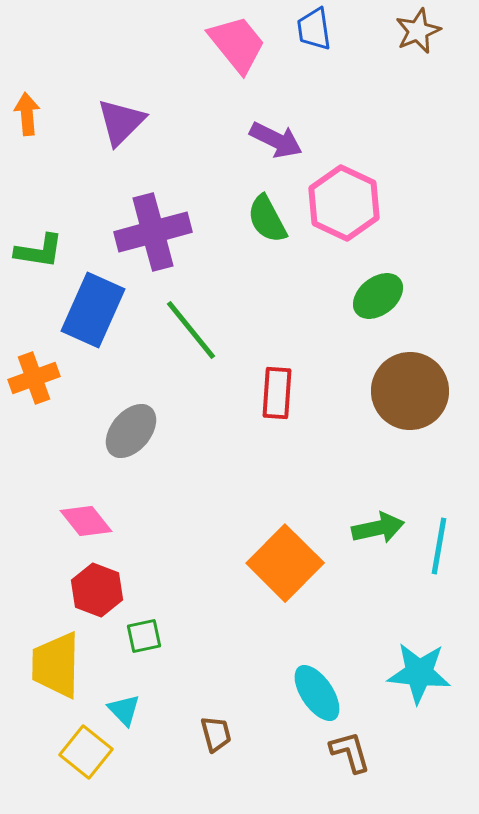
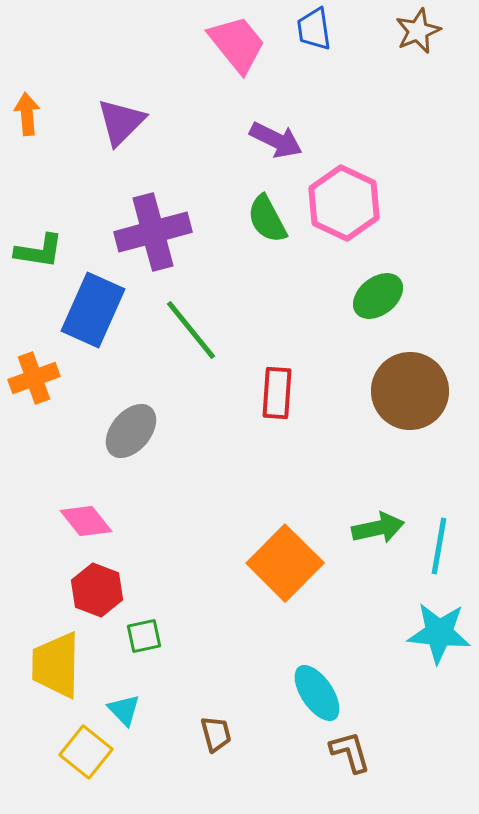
cyan star: moved 20 px right, 40 px up
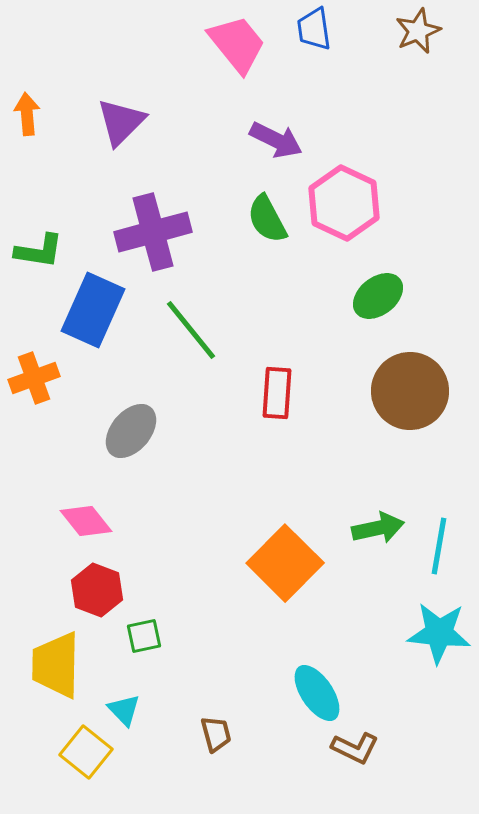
brown L-shape: moved 5 px right, 4 px up; rotated 132 degrees clockwise
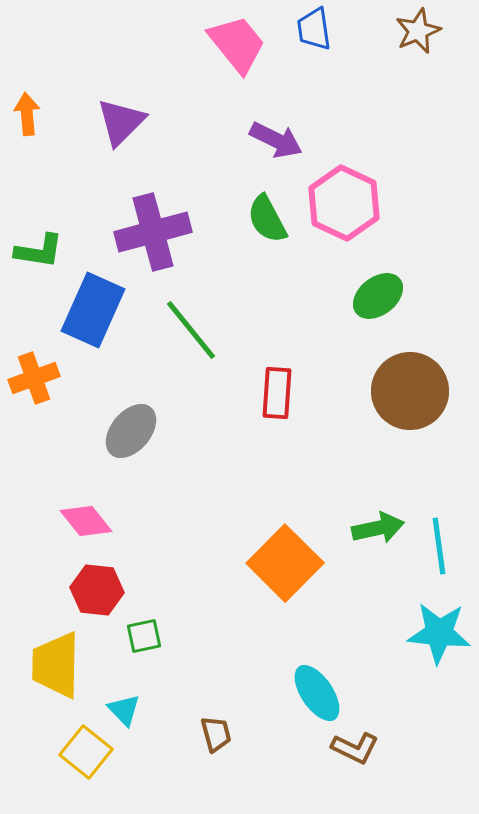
cyan line: rotated 18 degrees counterclockwise
red hexagon: rotated 15 degrees counterclockwise
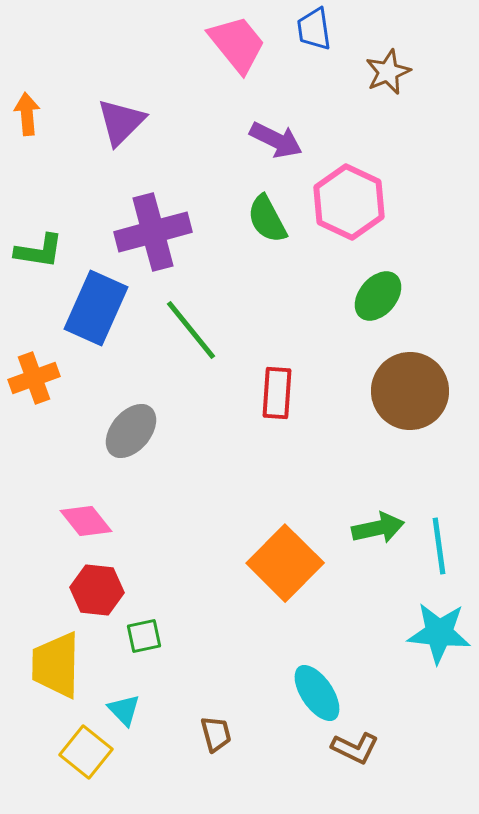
brown star: moved 30 px left, 41 px down
pink hexagon: moved 5 px right, 1 px up
green ellipse: rotated 12 degrees counterclockwise
blue rectangle: moved 3 px right, 2 px up
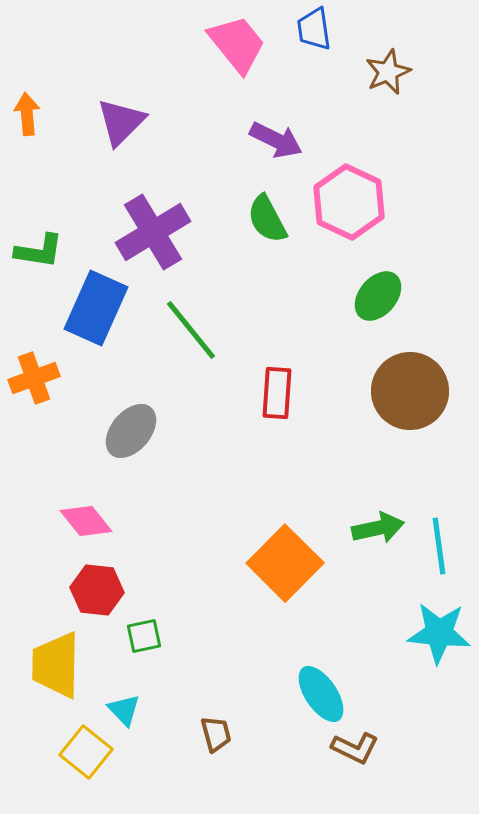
purple cross: rotated 16 degrees counterclockwise
cyan ellipse: moved 4 px right, 1 px down
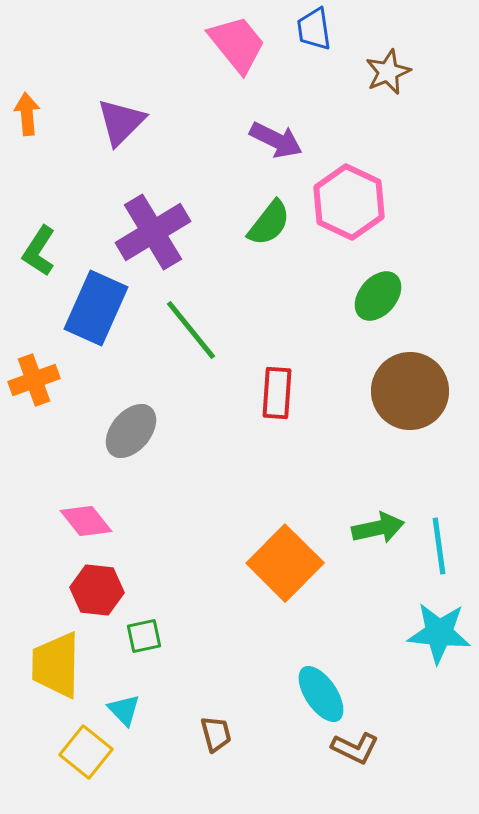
green semicircle: moved 2 px right, 4 px down; rotated 114 degrees counterclockwise
green L-shape: rotated 114 degrees clockwise
orange cross: moved 2 px down
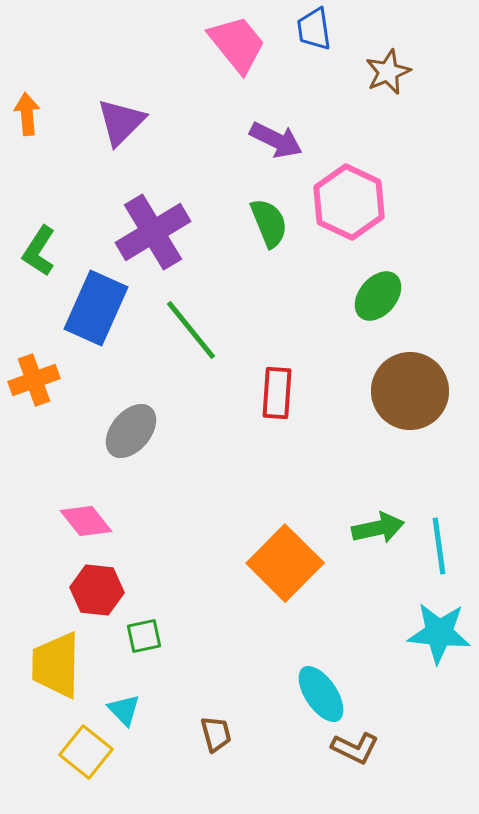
green semicircle: rotated 60 degrees counterclockwise
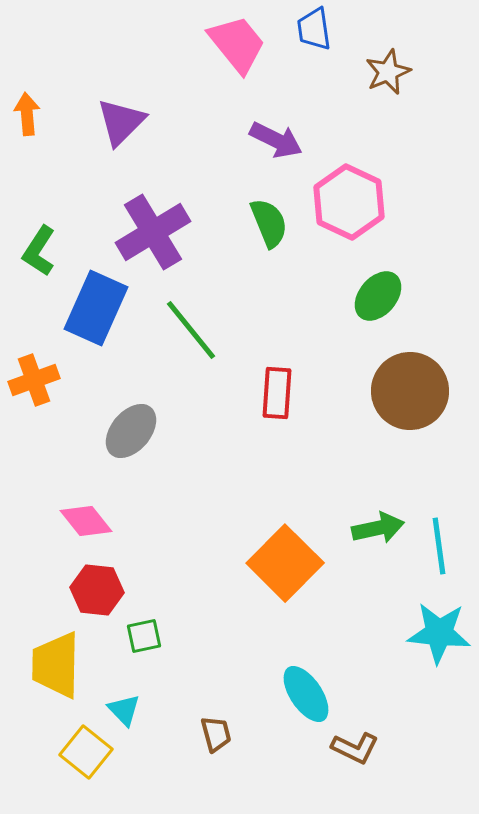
cyan ellipse: moved 15 px left
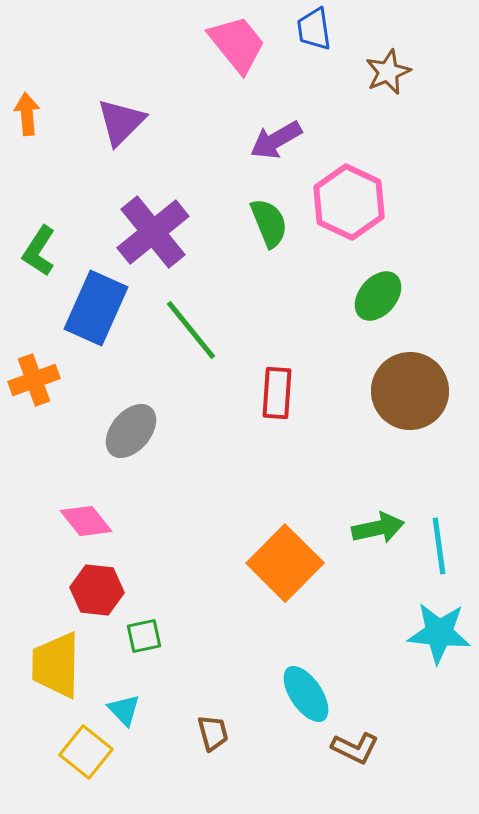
purple arrow: rotated 124 degrees clockwise
purple cross: rotated 8 degrees counterclockwise
brown trapezoid: moved 3 px left, 1 px up
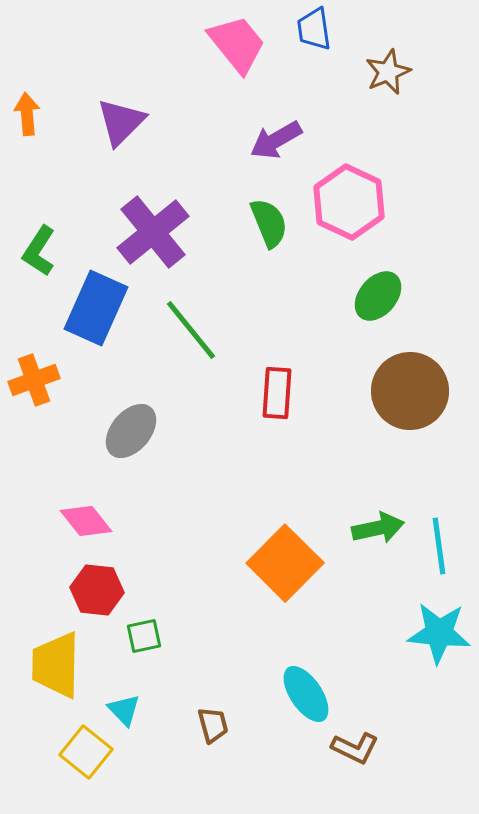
brown trapezoid: moved 8 px up
